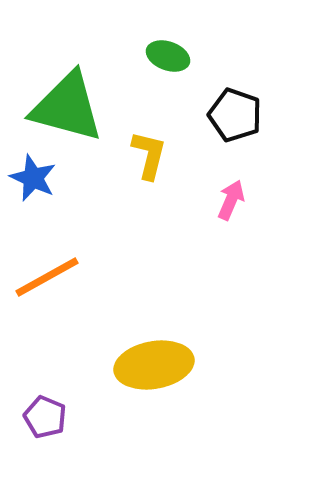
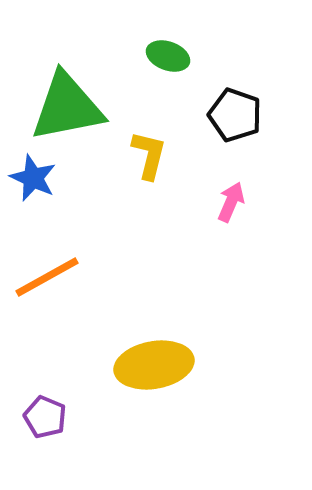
green triangle: rotated 26 degrees counterclockwise
pink arrow: moved 2 px down
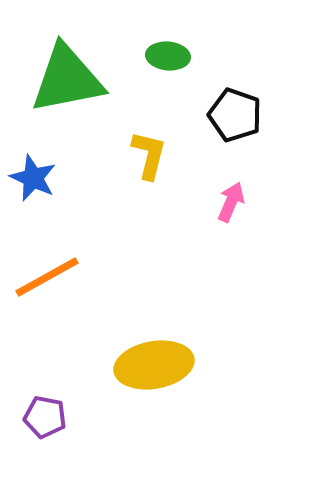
green ellipse: rotated 15 degrees counterclockwise
green triangle: moved 28 px up
purple pentagon: rotated 12 degrees counterclockwise
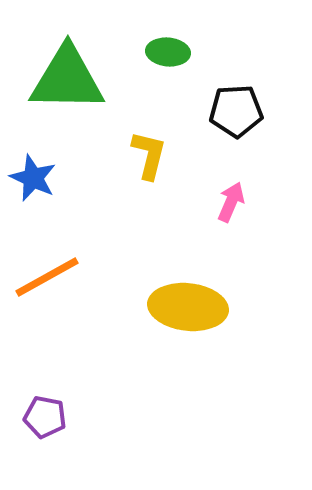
green ellipse: moved 4 px up
green triangle: rotated 12 degrees clockwise
black pentagon: moved 1 px right, 4 px up; rotated 22 degrees counterclockwise
yellow ellipse: moved 34 px right, 58 px up; rotated 16 degrees clockwise
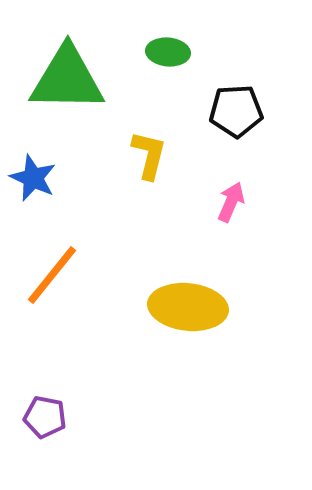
orange line: moved 5 px right, 2 px up; rotated 22 degrees counterclockwise
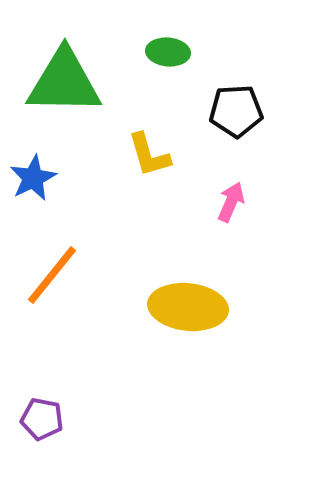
green triangle: moved 3 px left, 3 px down
yellow L-shape: rotated 150 degrees clockwise
blue star: rotated 21 degrees clockwise
purple pentagon: moved 3 px left, 2 px down
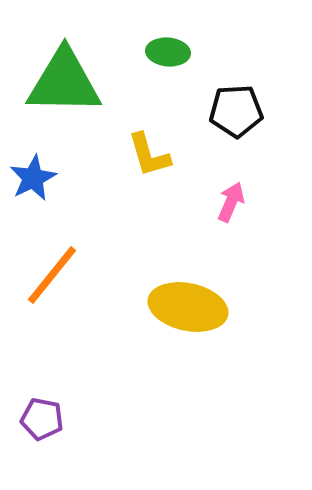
yellow ellipse: rotated 6 degrees clockwise
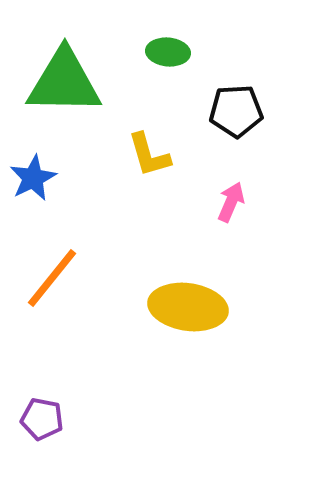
orange line: moved 3 px down
yellow ellipse: rotated 4 degrees counterclockwise
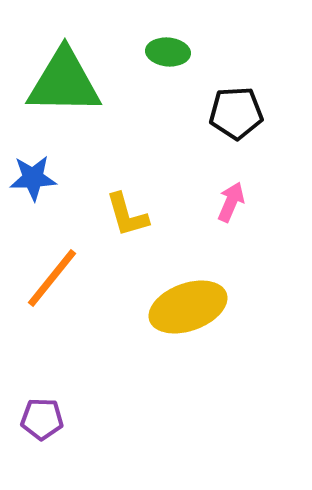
black pentagon: moved 2 px down
yellow L-shape: moved 22 px left, 60 px down
blue star: rotated 24 degrees clockwise
yellow ellipse: rotated 28 degrees counterclockwise
purple pentagon: rotated 9 degrees counterclockwise
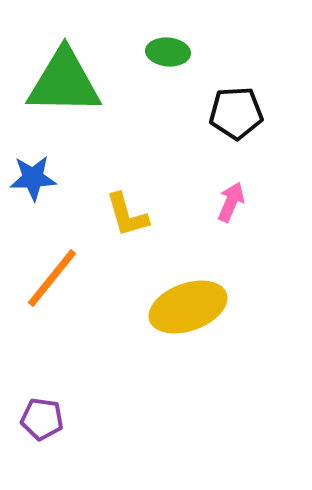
purple pentagon: rotated 6 degrees clockwise
